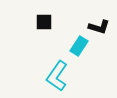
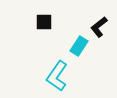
black L-shape: rotated 125 degrees clockwise
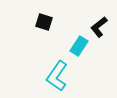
black square: rotated 18 degrees clockwise
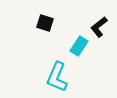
black square: moved 1 px right, 1 px down
cyan L-shape: moved 1 px down; rotated 12 degrees counterclockwise
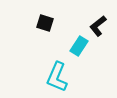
black L-shape: moved 1 px left, 1 px up
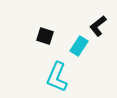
black square: moved 13 px down
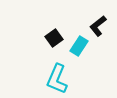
black square: moved 9 px right, 2 px down; rotated 36 degrees clockwise
cyan L-shape: moved 2 px down
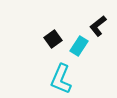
black square: moved 1 px left, 1 px down
cyan L-shape: moved 4 px right
